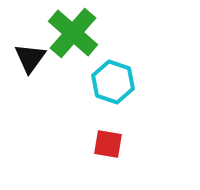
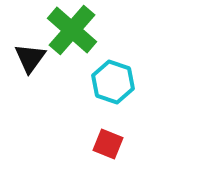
green cross: moved 1 px left, 3 px up
red square: rotated 12 degrees clockwise
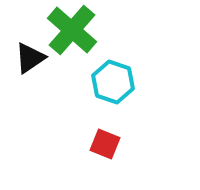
black triangle: rotated 20 degrees clockwise
red square: moved 3 px left
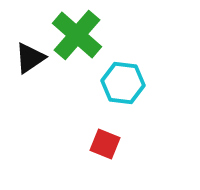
green cross: moved 5 px right, 5 px down
cyan hexagon: moved 10 px right, 1 px down; rotated 12 degrees counterclockwise
